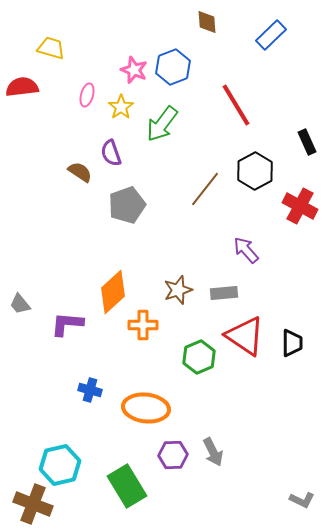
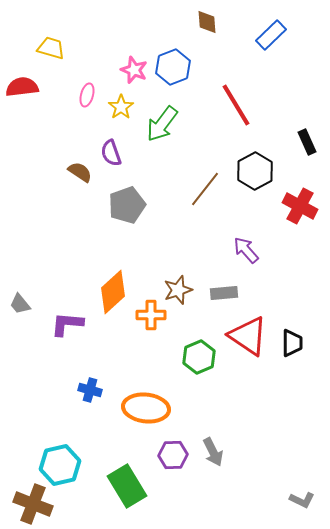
orange cross: moved 8 px right, 10 px up
red triangle: moved 3 px right
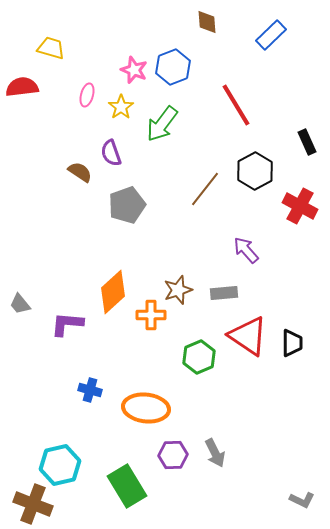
gray arrow: moved 2 px right, 1 px down
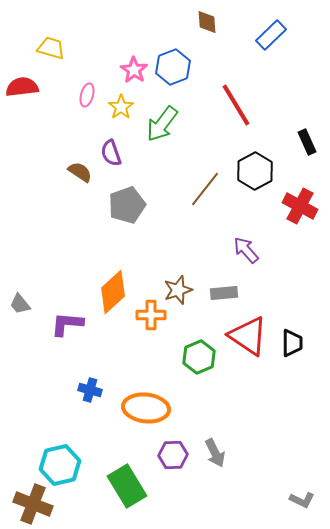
pink star: rotated 12 degrees clockwise
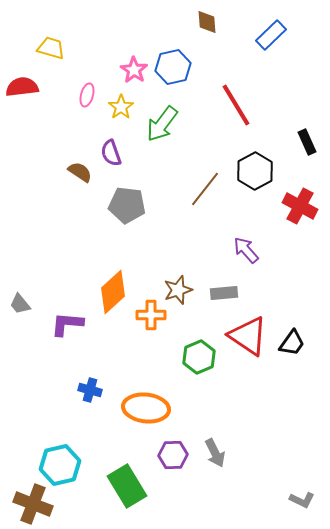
blue hexagon: rotated 8 degrees clockwise
gray pentagon: rotated 27 degrees clockwise
black trapezoid: rotated 36 degrees clockwise
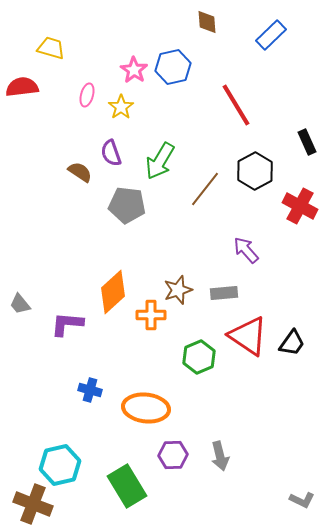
green arrow: moved 2 px left, 37 px down; rotated 6 degrees counterclockwise
gray arrow: moved 5 px right, 3 px down; rotated 12 degrees clockwise
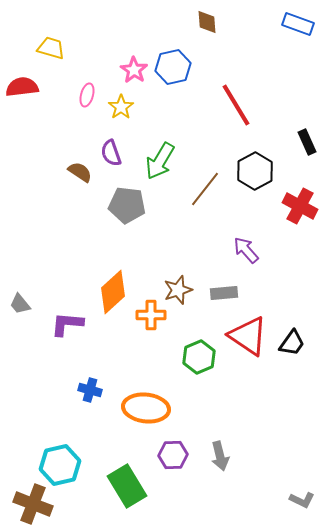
blue rectangle: moved 27 px right, 11 px up; rotated 64 degrees clockwise
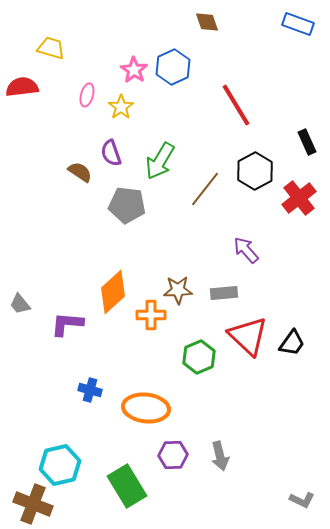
brown diamond: rotated 15 degrees counterclockwise
blue hexagon: rotated 12 degrees counterclockwise
red cross: moved 1 px left, 8 px up; rotated 24 degrees clockwise
brown star: rotated 16 degrees clockwise
red triangle: rotated 9 degrees clockwise
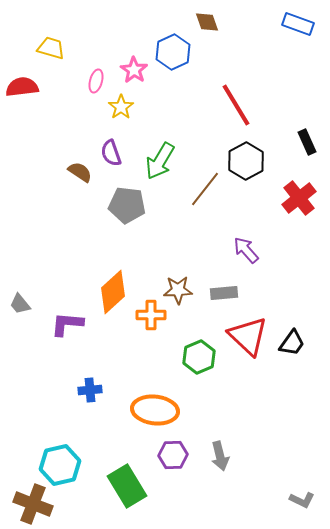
blue hexagon: moved 15 px up
pink ellipse: moved 9 px right, 14 px up
black hexagon: moved 9 px left, 10 px up
blue cross: rotated 20 degrees counterclockwise
orange ellipse: moved 9 px right, 2 px down
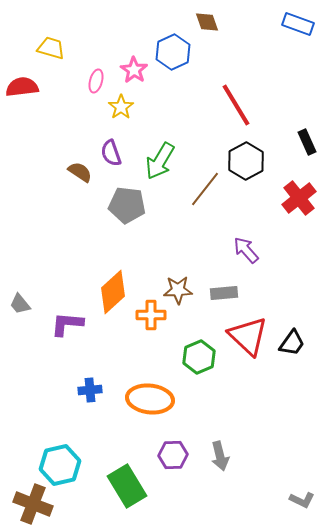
orange ellipse: moved 5 px left, 11 px up
